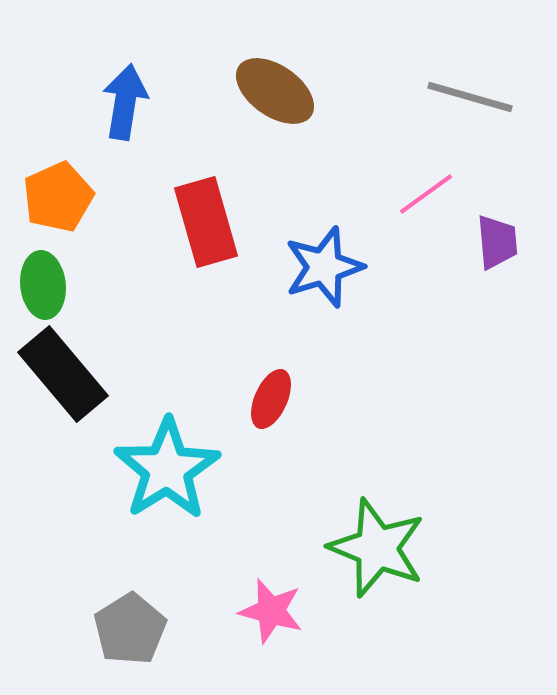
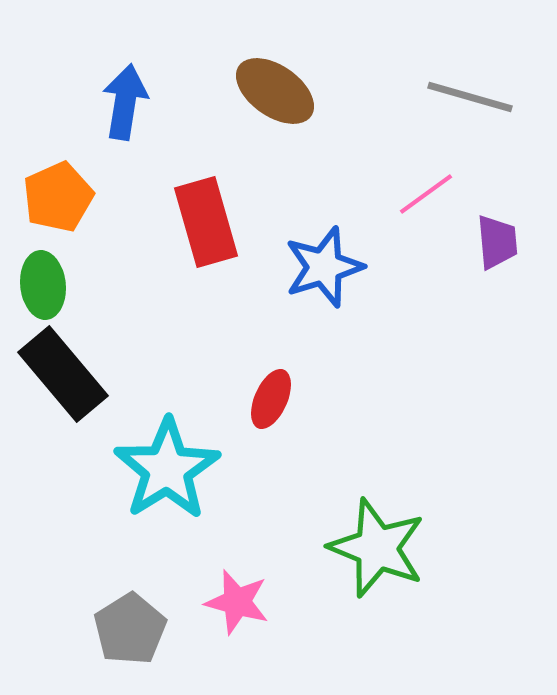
pink star: moved 34 px left, 9 px up
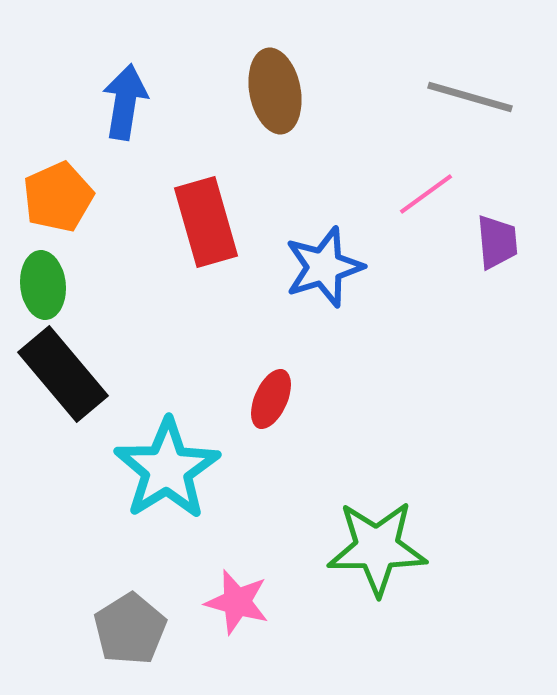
brown ellipse: rotated 44 degrees clockwise
green star: rotated 22 degrees counterclockwise
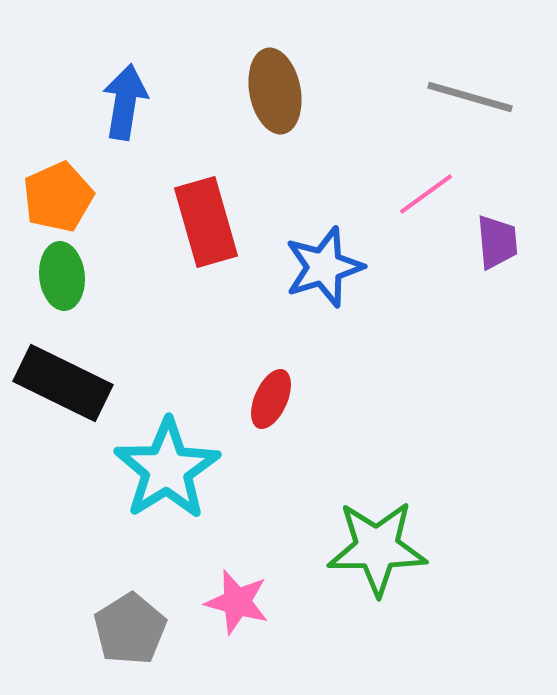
green ellipse: moved 19 px right, 9 px up
black rectangle: moved 9 px down; rotated 24 degrees counterclockwise
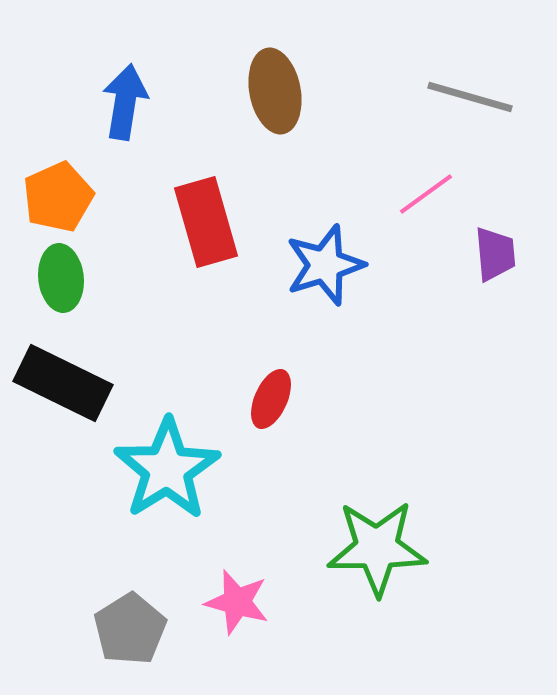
purple trapezoid: moved 2 px left, 12 px down
blue star: moved 1 px right, 2 px up
green ellipse: moved 1 px left, 2 px down
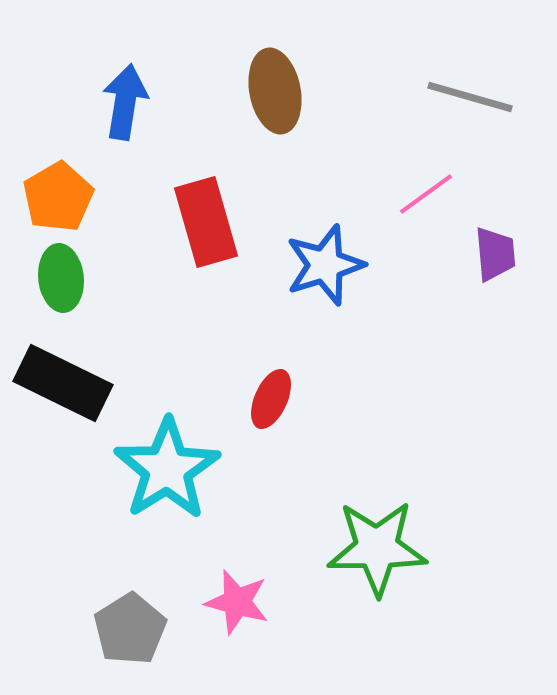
orange pentagon: rotated 6 degrees counterclockwise
